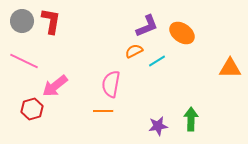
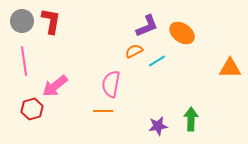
pink line: rotated 56 degrees clockwise
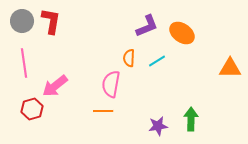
orange semicircle: moved 5 px left, 7 px down; rotated 60 degrees counterclockwise
pink line: moved 2 px down
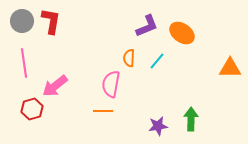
cyan line: rotated 18 degrees counterclockwise
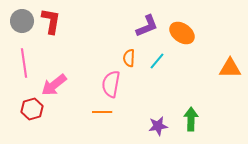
pink arrow: moved 1 px left, 1 px up
orange line: moved 1 px left, 1 px down
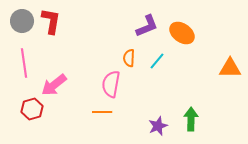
purple star: rotated 12 degrees counterclockwise
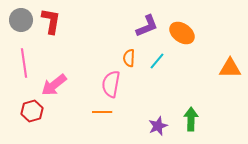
gray circle: moved 1 px left, 1 px up
red hexagon: moved 2 px down
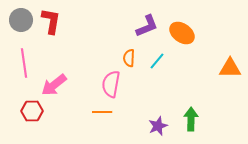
red hexagon: rotated 15 degrees clockwise
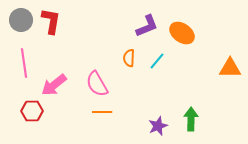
pink semicircle: moved 14 px left; rotated 40 degrees counterclockwise
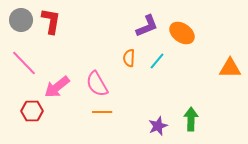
pink line: rotated 36 degrees counterclockwise
pink arrow: moved 3 px right, 2 px down
